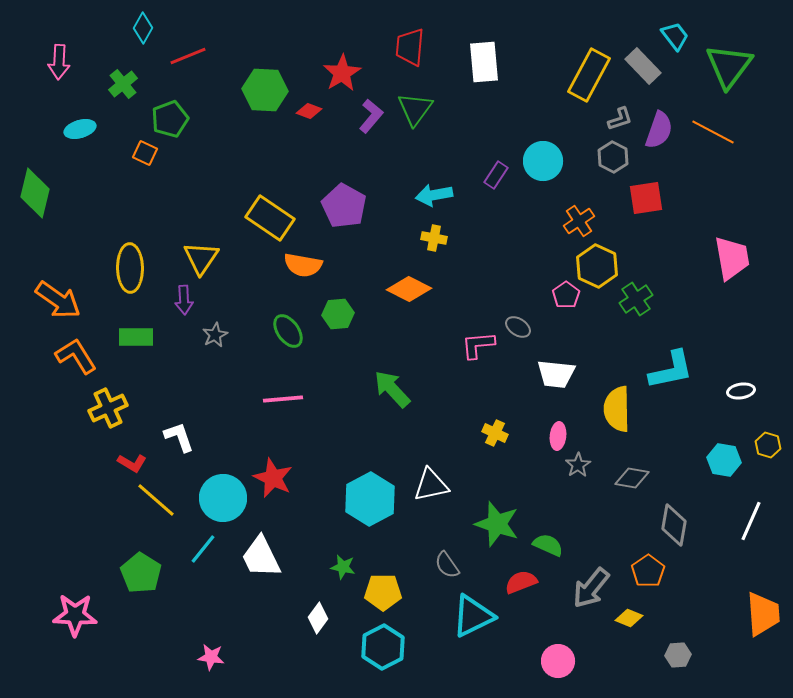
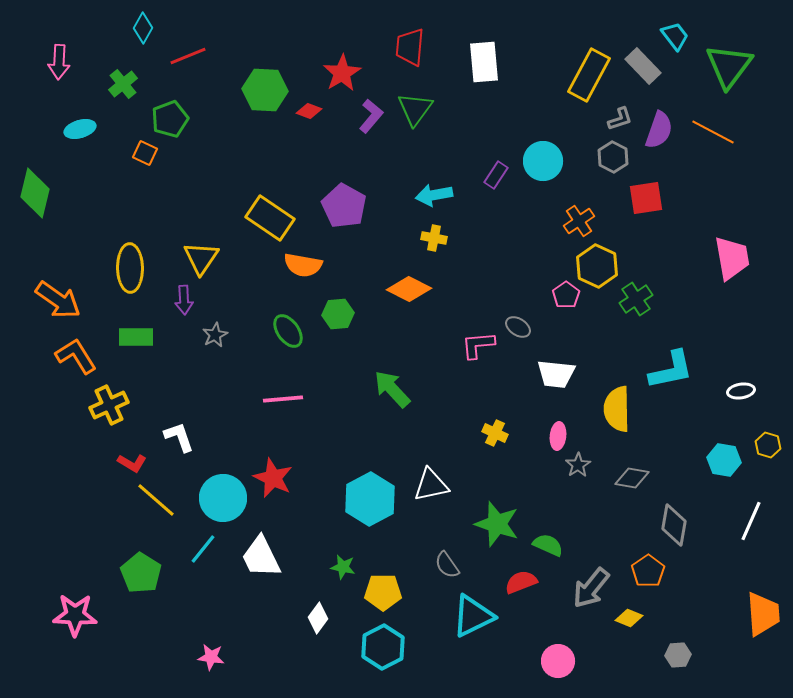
yellow cross at (108, 408): moved 1 px right, 3 px up
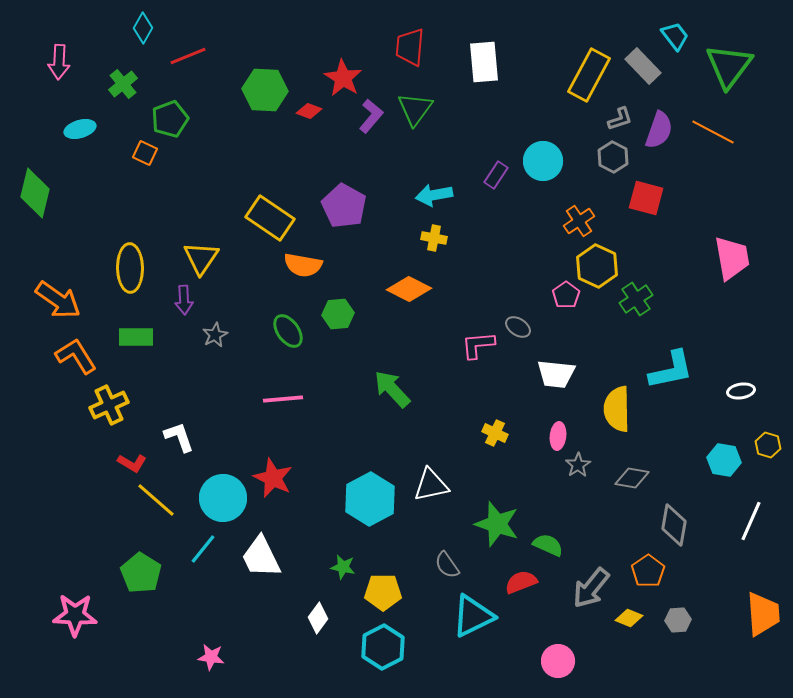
red star at (342, 73): moved 1 px right, 5 px down; rotated 9 degrees counterclockwise
red square at (646, 198): rotated 24 degrees clockwise
gray hexagon at (678, 655): moved 35 px up
